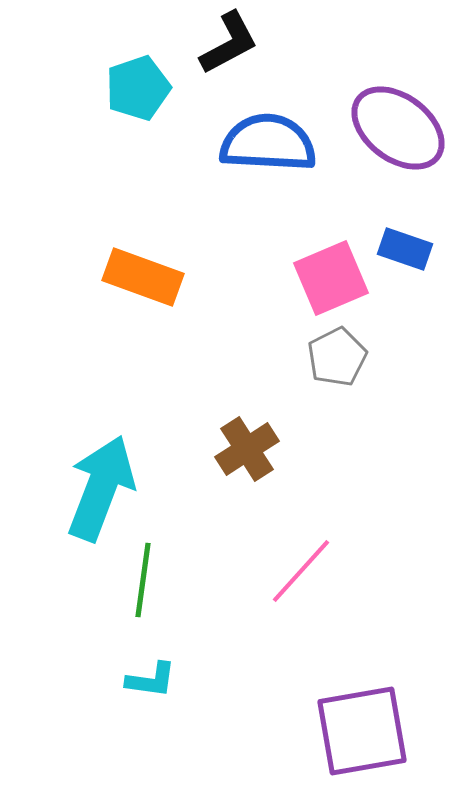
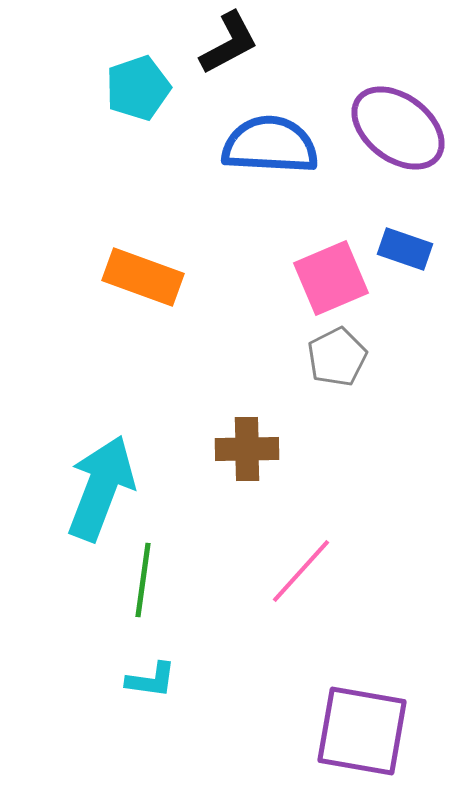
blue semicircle: moved 2 px right, 2 px down
brown cross: rotated 32 degrees clockwise
purple square: rotated 20 degrees clockwise
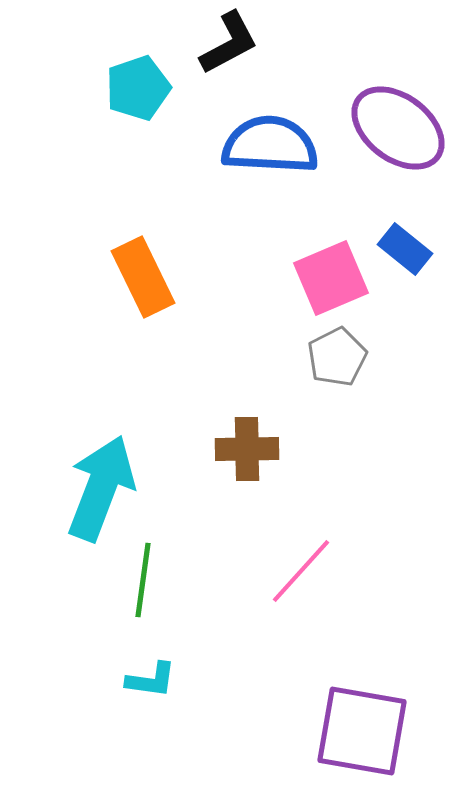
blue rectangle: rotated 20 degrees clockwise
orange rectangle: rotated 44 degrees clockwise
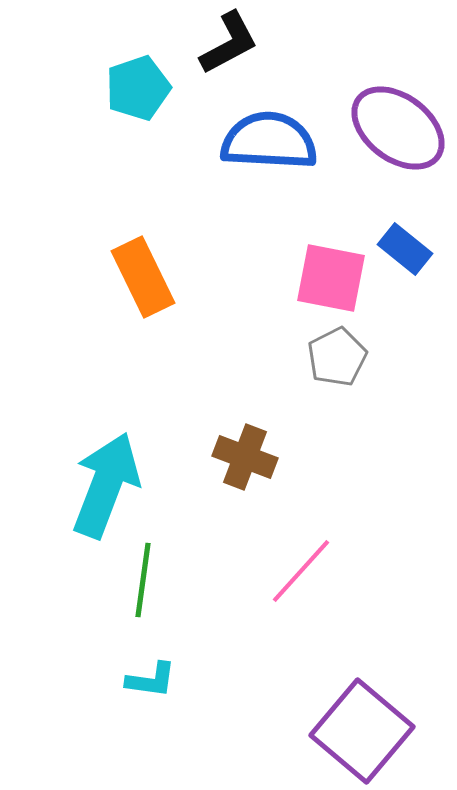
blue semicircle: moved 1 px left, 4 px up
pink square: rotated 34 degrees clockwise
brown cross: moved 2 px left, 8 px down; rotated 22 degrees clockwise
cyan arrow: moved 5 px right, 3 px up
purple square: rotated 30 degrees clockwise
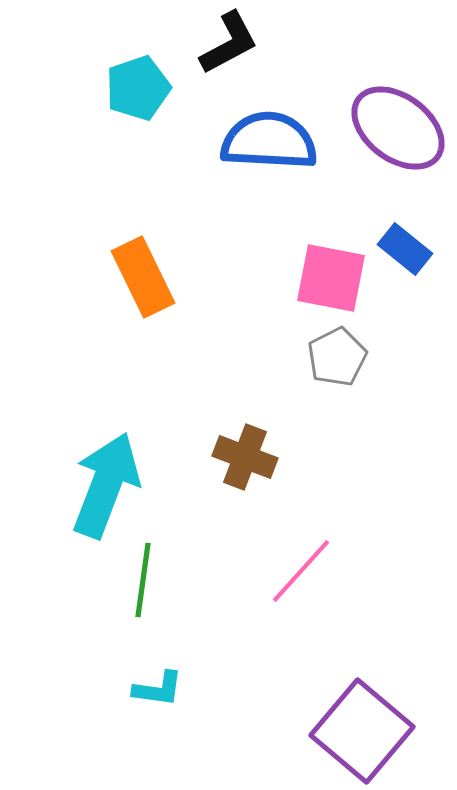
cyan L-shape: moved 7 px right, 9 px down
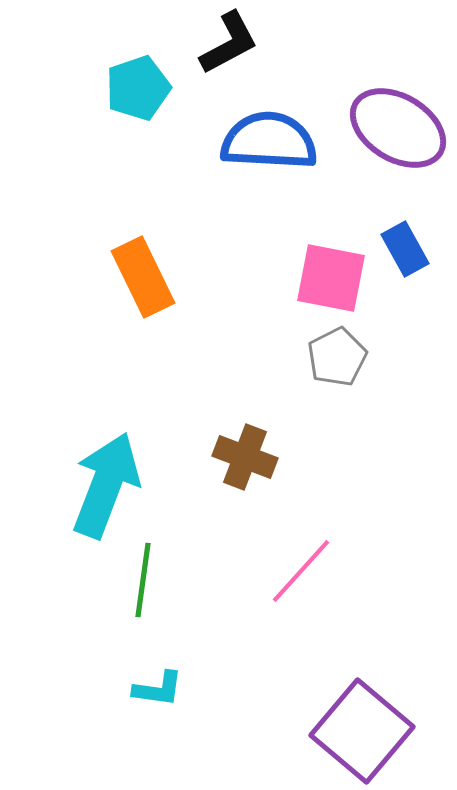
purple ellipse: rotated 6 degrees counterclockwise
blue rectangle: rotated 22 degrees clockwise
